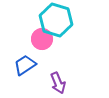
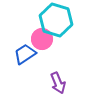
blue trapezoid: moved 11 px up
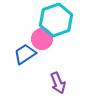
cyan hexagon: rotated 24 degrees clockwise
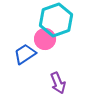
pink circle: moved 3 px right
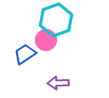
pink circle: moved 1 px right, 1 px down
purple arrow: rotated 110 degrees clockwise
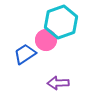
cyan hexagon: moved 5 px right, 2 px down
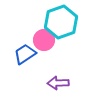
pink circle: moved 2 px left
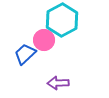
cyan hexagon: moved 1 px right, 2 px up; rotated 8 degrees counterclockwise
blue trapezoid: rotated 10 degrees counterclockwise
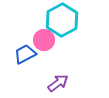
blue trapezoid: rotated 15 degrees clockwise
purple arrow: rotated 145 degrees clockwise
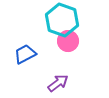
cyan hexagon: rotated 12 degrees counterclockwise
pink circle: moved 24 px right, 1 px down
